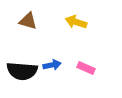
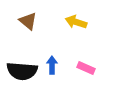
brown triangle: rotated 24 degrees clockwise
blue arrow: rotated 78 degrees counterclockwise
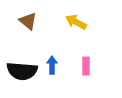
yellow arrow: rotated 10 degrees clockwise
pink rectangle: moved 2 px up; rotated 66 degrees clockwise
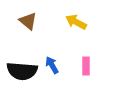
blue arrow: rotated 30 degrees counterclockwise
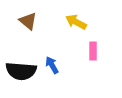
pink rectangle: moved 7 px right, 15 px up
black semicircle: moved 1 px left
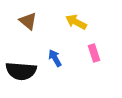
pink rectangle: moved 1 px right, 2 px down; rotated 18 degrees counterclockwise
blue arrow: moved 3 px right, 7 px up
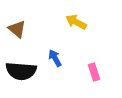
brown triangle: moved 11 px left, 8 px down
pink rectangle: moved 19 px down
